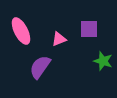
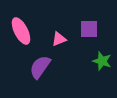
green star: moved 1 px left
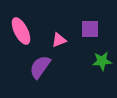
purple square: moved 1 px right
pink triangle: moved 1 px down
green star: rotated 24 degrees counterclockwise
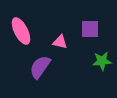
pink triangle: moved 1 px right, 2 px down; rotated 35 degrees clockwise
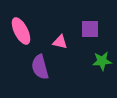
purple semicircle: rotated 50 degrees counterclockwise
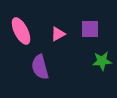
pink triangle: moved 2 px left, 8 px up; rotated 42 degrees counterclockwise
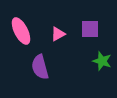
green star: rotated 24 degrees clockwise
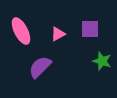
purple semicircle: rotated 60 degrees clockwise
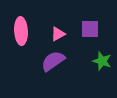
pink ellipse: rotated 24 degrees clockwise
purple semicircle: moved 13 px right, 6 px up; rotated 10 degrees clockwise
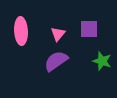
purple square: moved 1 px left
pink triangle: rotated 21 degrees counterclockwise
purple semicircle: moved 3 px right
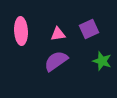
purple square: rotated 24 degrees counterclockwise
pink triangle: rotated 42 degrees clockwise
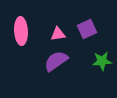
purple square: moved 2 px left
green star: rotated 24 degrees counterclockwise
